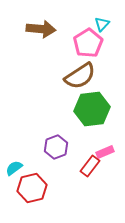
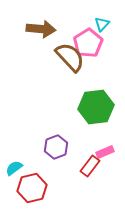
brown semicircle: moved 10 px left, 19 px up; rotated 100 degrees counterclockwise
green hexagon: moved 4 px right, 2 px up
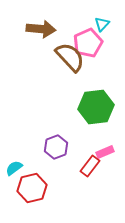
pink pentagon: rotated 8 degrees clockwise
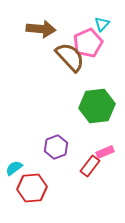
green hexagon: moved 1 px right, 1 px up
red hexagon: rotated 8 degrees clockwise
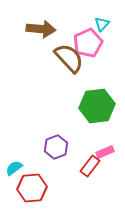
brown semicircle: moved 1 px left, 1 px down
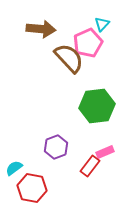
red hexagon: rotated 16 degrees clockwise
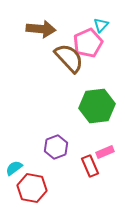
cyan triangle: moved 1 px left, 1 px down
red rectangle: rotated 60 degrees counterclockwise
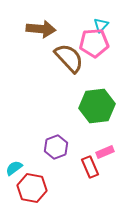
pink pentagon: moved 6 px right; rotated 20 degrees clockwise
red rectangle: moved 1 px down
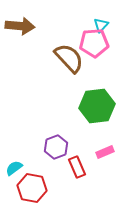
brown arrow: moved 21 px left, 3 px up
red rectangle: moved 13 px left
